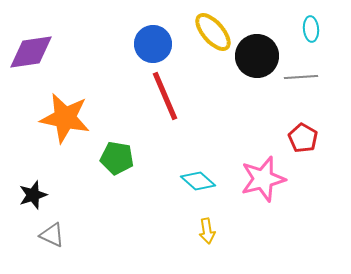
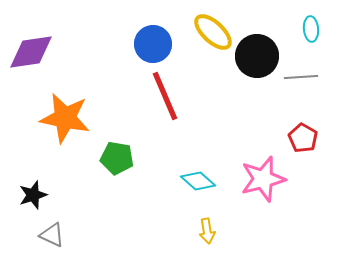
yellow ellipse: rotated 6 degrees counterclockwise
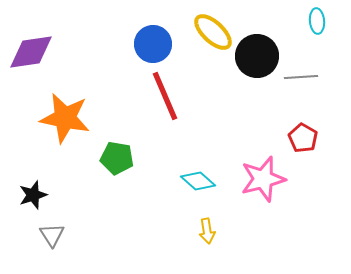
cyan ellipse: moved 6 px right, 8 px up
gray triangle: rotated 32 degrees clockwise
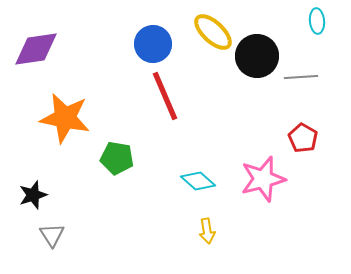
purple diamond: moved 5 px right, 3 px up
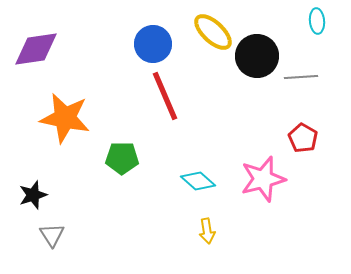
green pentagon: moved 5 px right; rotated 8 degrees counterclockwise
